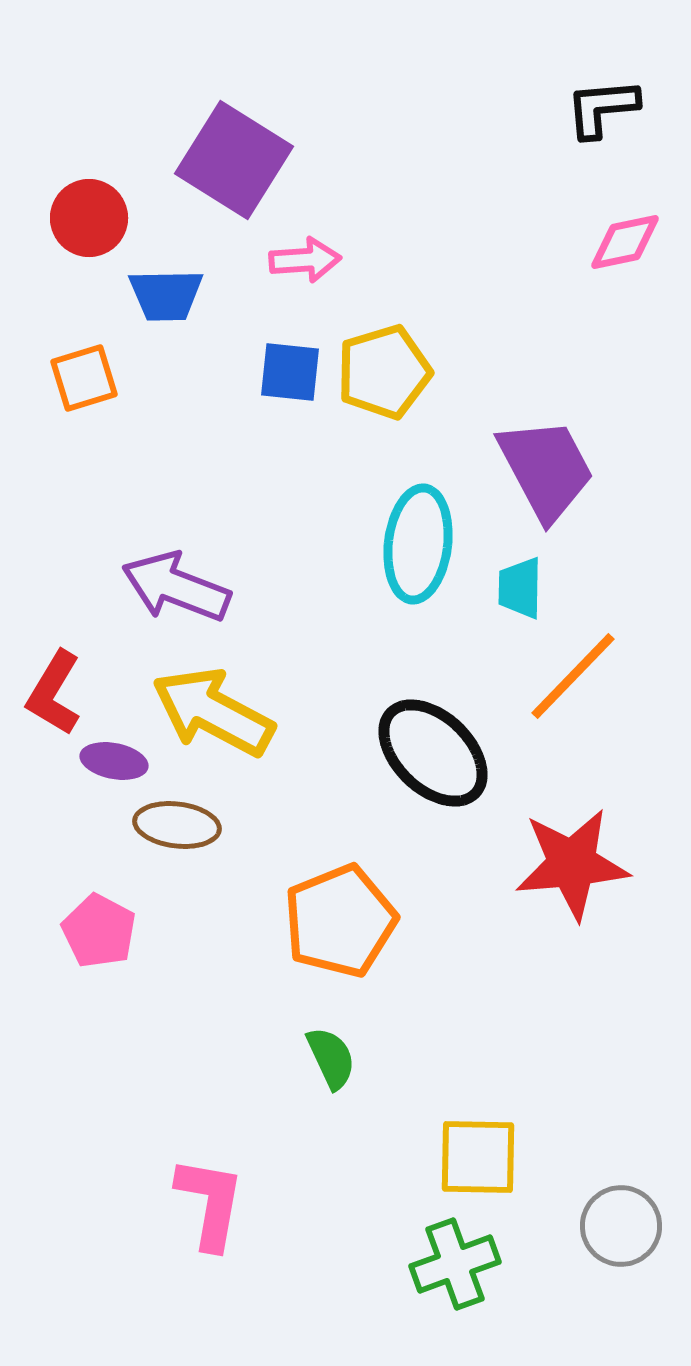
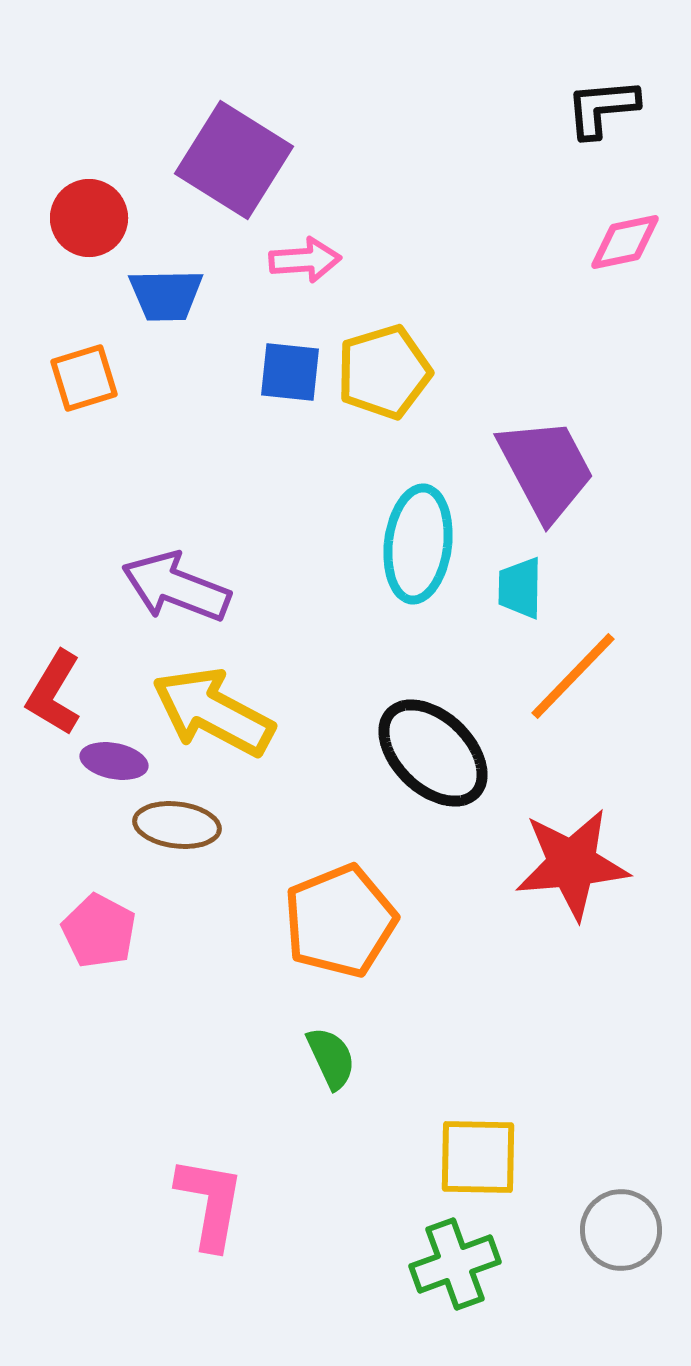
gray circle: moved 4 px down
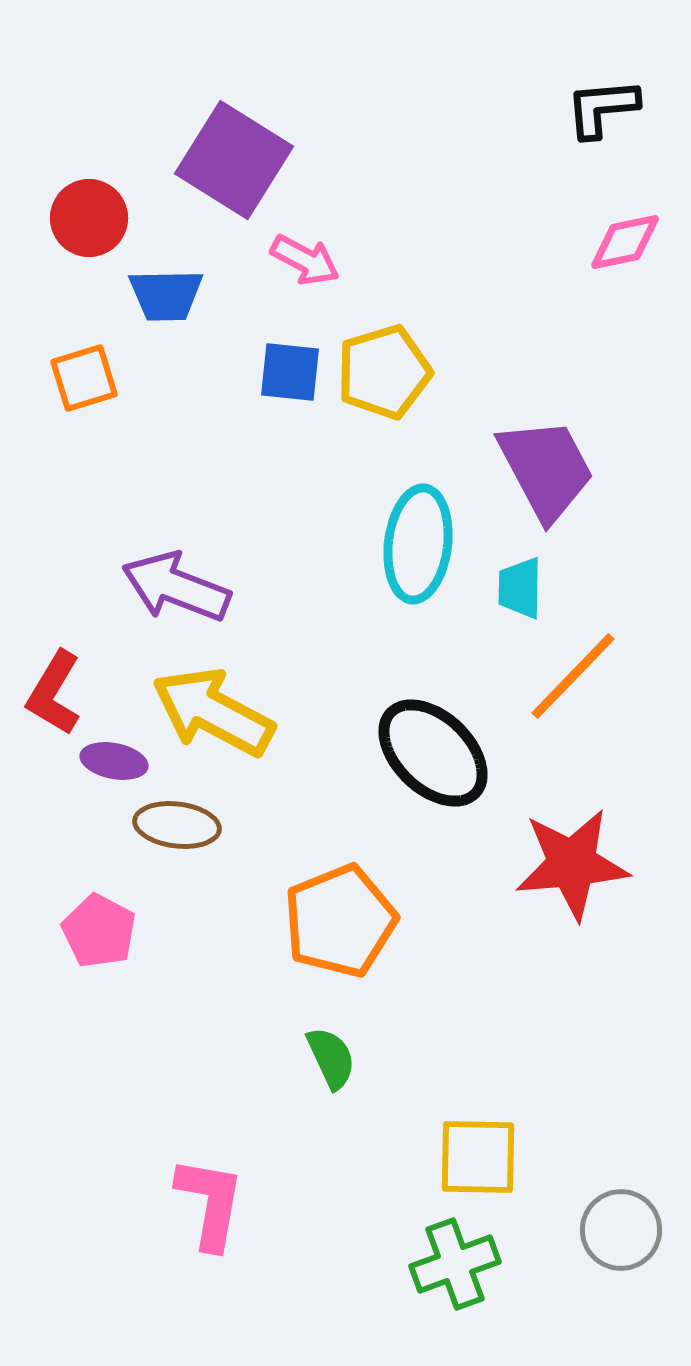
pink arrow: rotated 32 degrees clockwise
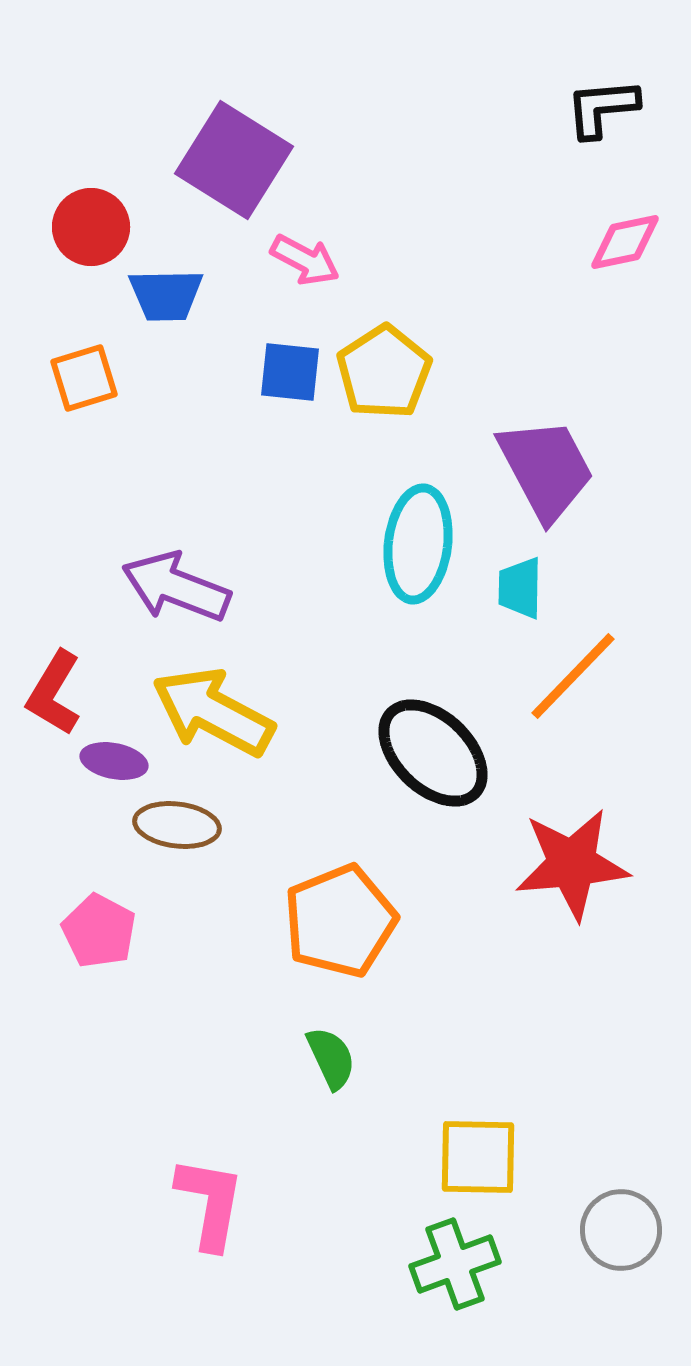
red circle: moved 2 px right, 9 px down
yellow pentagon: rotated 16 degrees counterclockwise
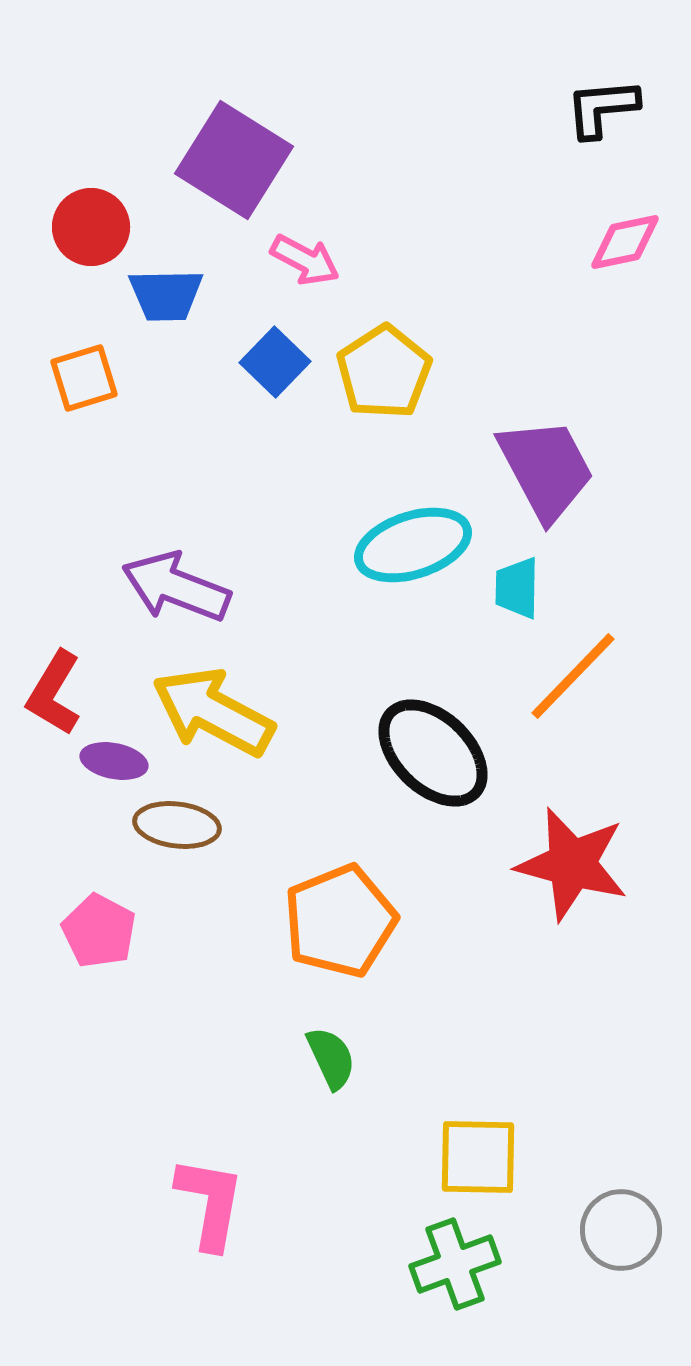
blue square: moved 15 px left, 10 px up; rotated 38 degrees clockwise
cyan ellipse: moved 5 px left, 1 px down; rotated 65 degrees clockwise
cyan trapezoid: moved 3 px left
red star: rotated 20 degrees clockwise
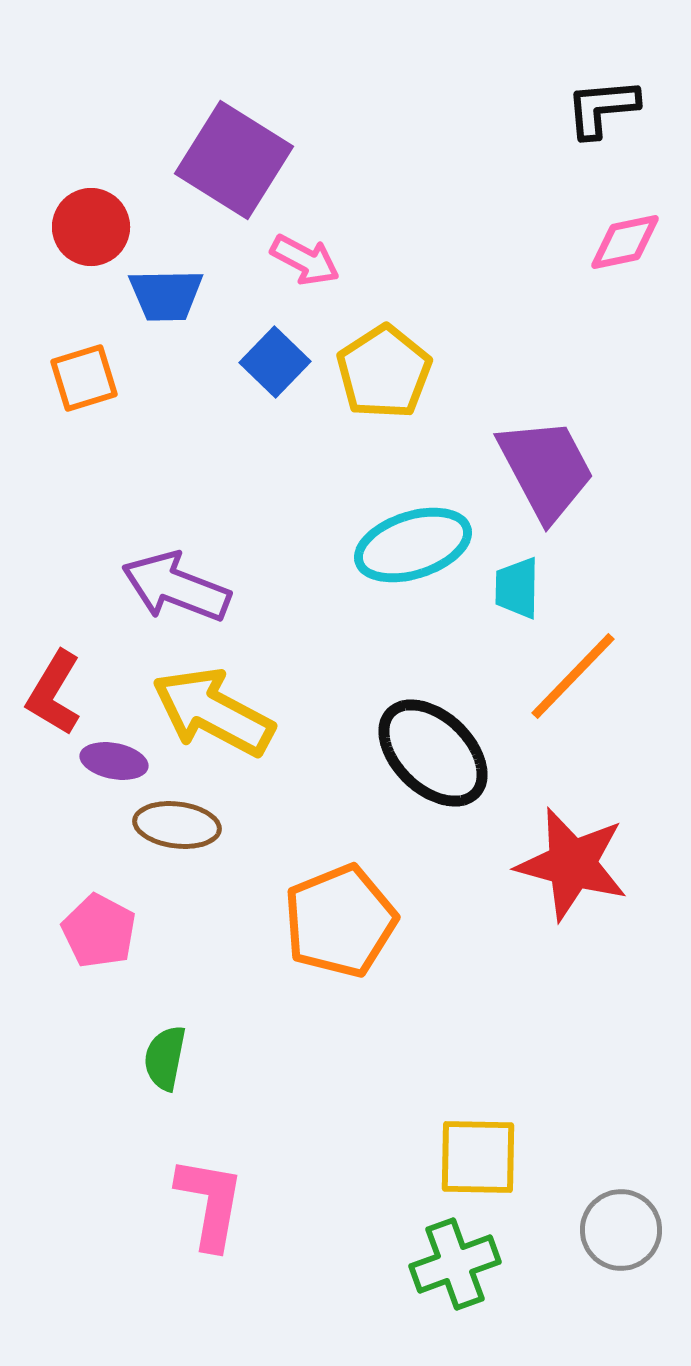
green semicircle: moved 166 px left; rotated 144 degrees counterclockwise
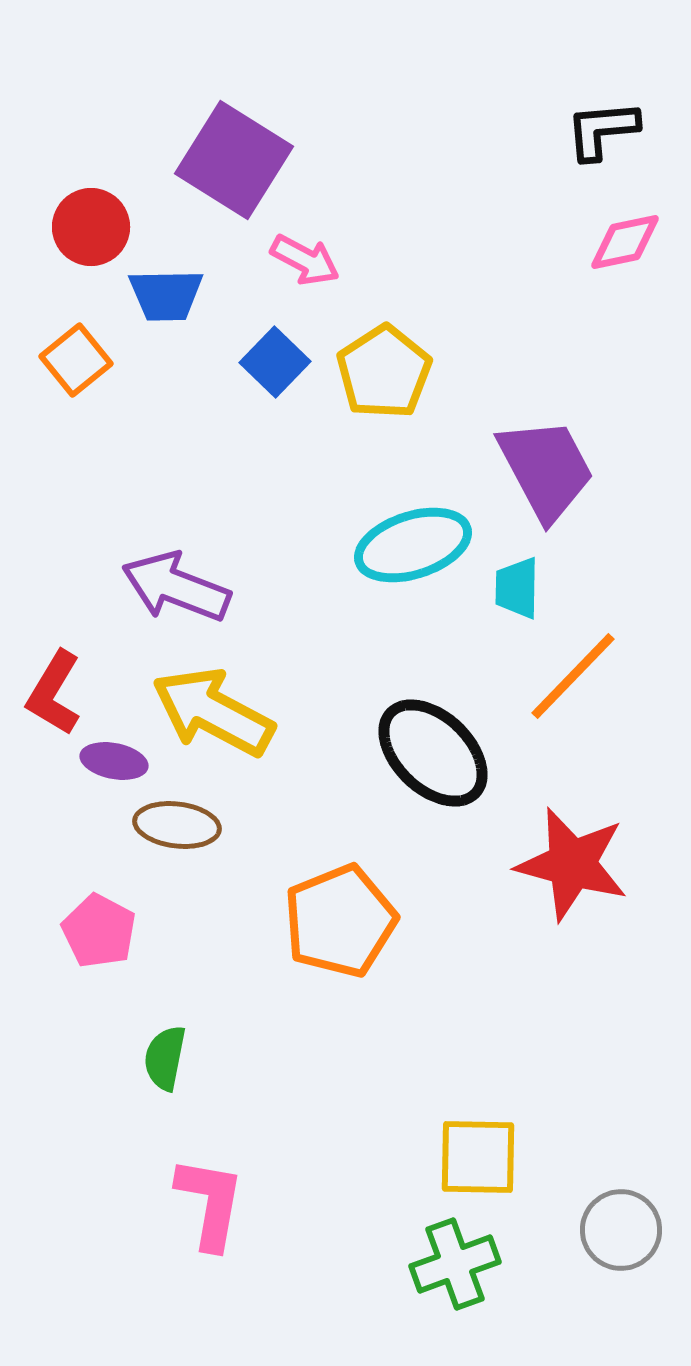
black L-shape: moved 22 px down
orange square: moved 8 px left, 18 px up; rotated 22 degrees counterclockwise
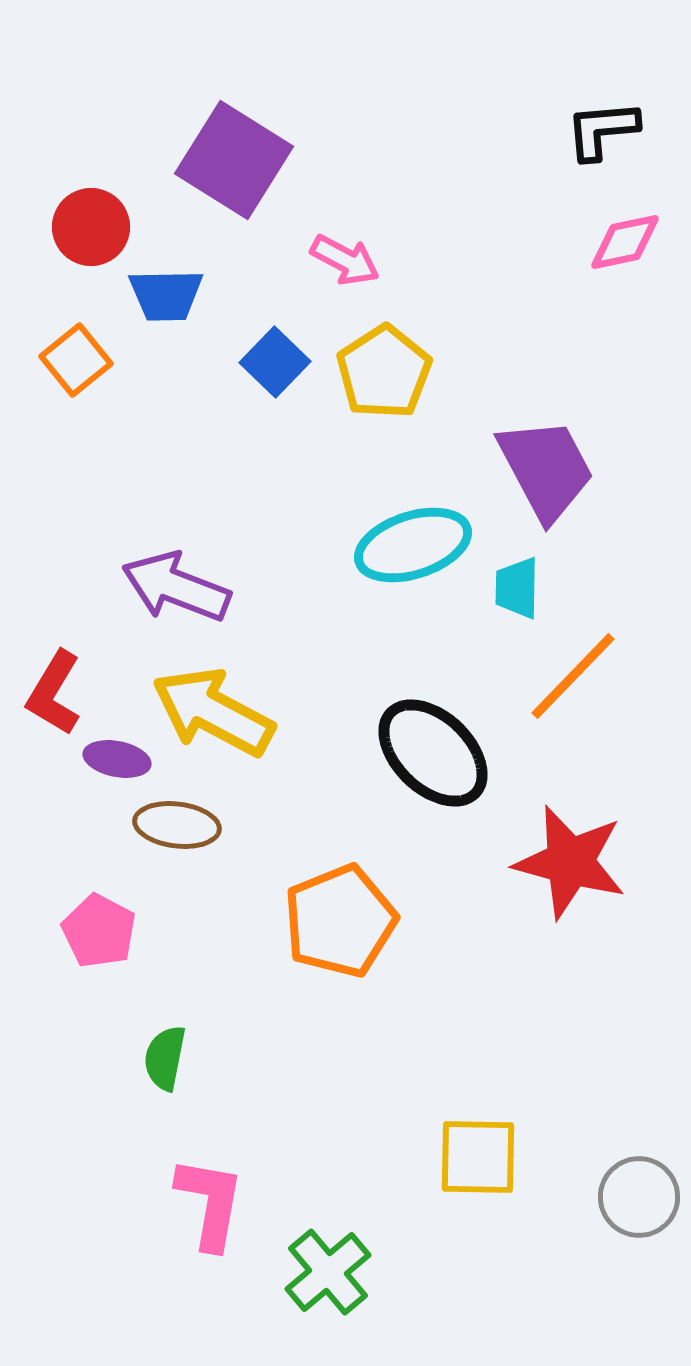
pink arrow: moved 40 px right
purple ellipse: moved 3 px right, 2 px up
red star: moved 2 px left, 2 px up
gray circle: moved 18 px right, 33 px up
green cross: moved 127 px left, 8 px down; rotated 20 degrees counterclockwise
